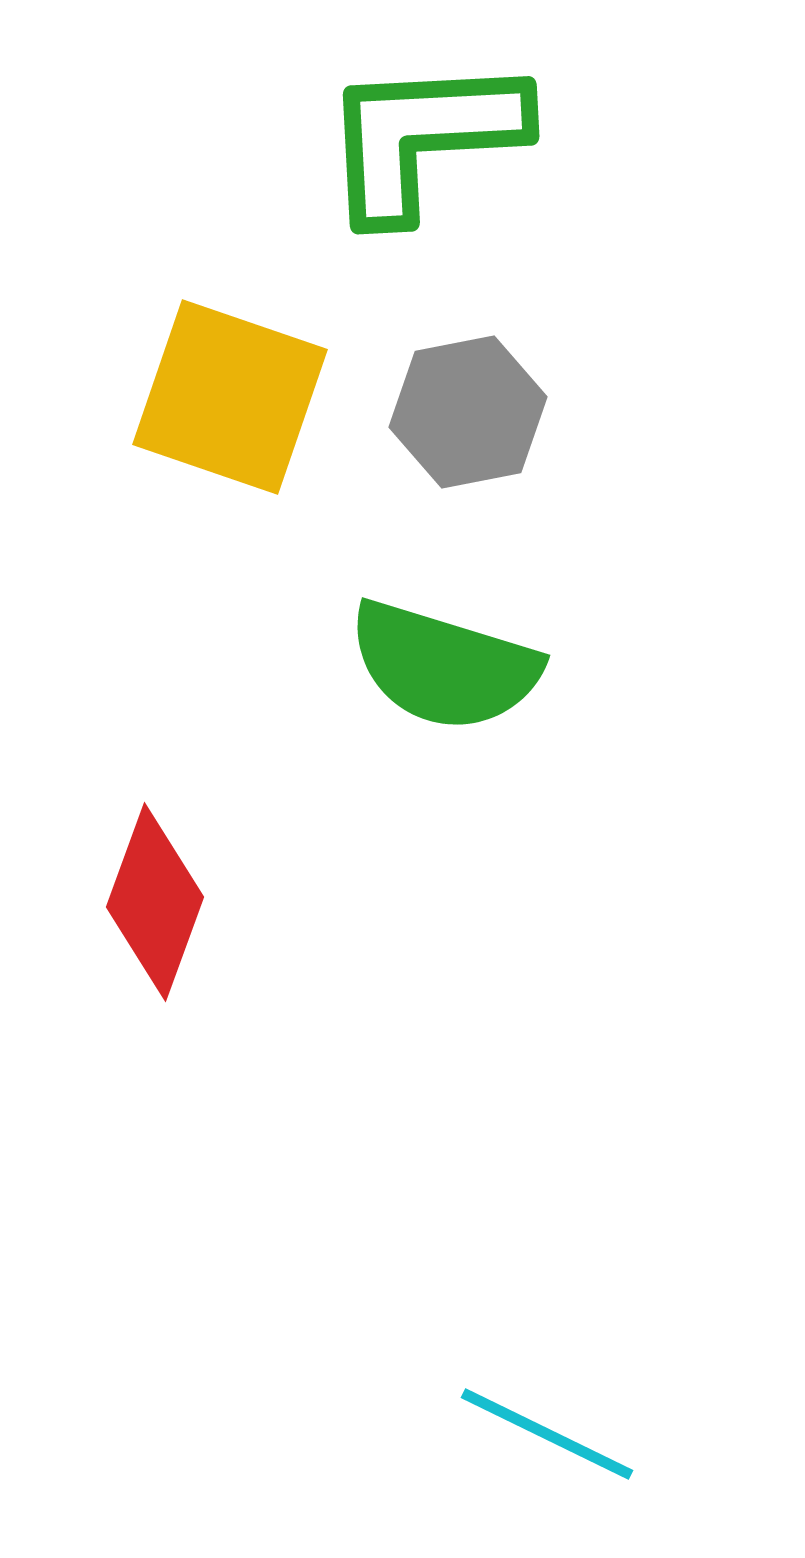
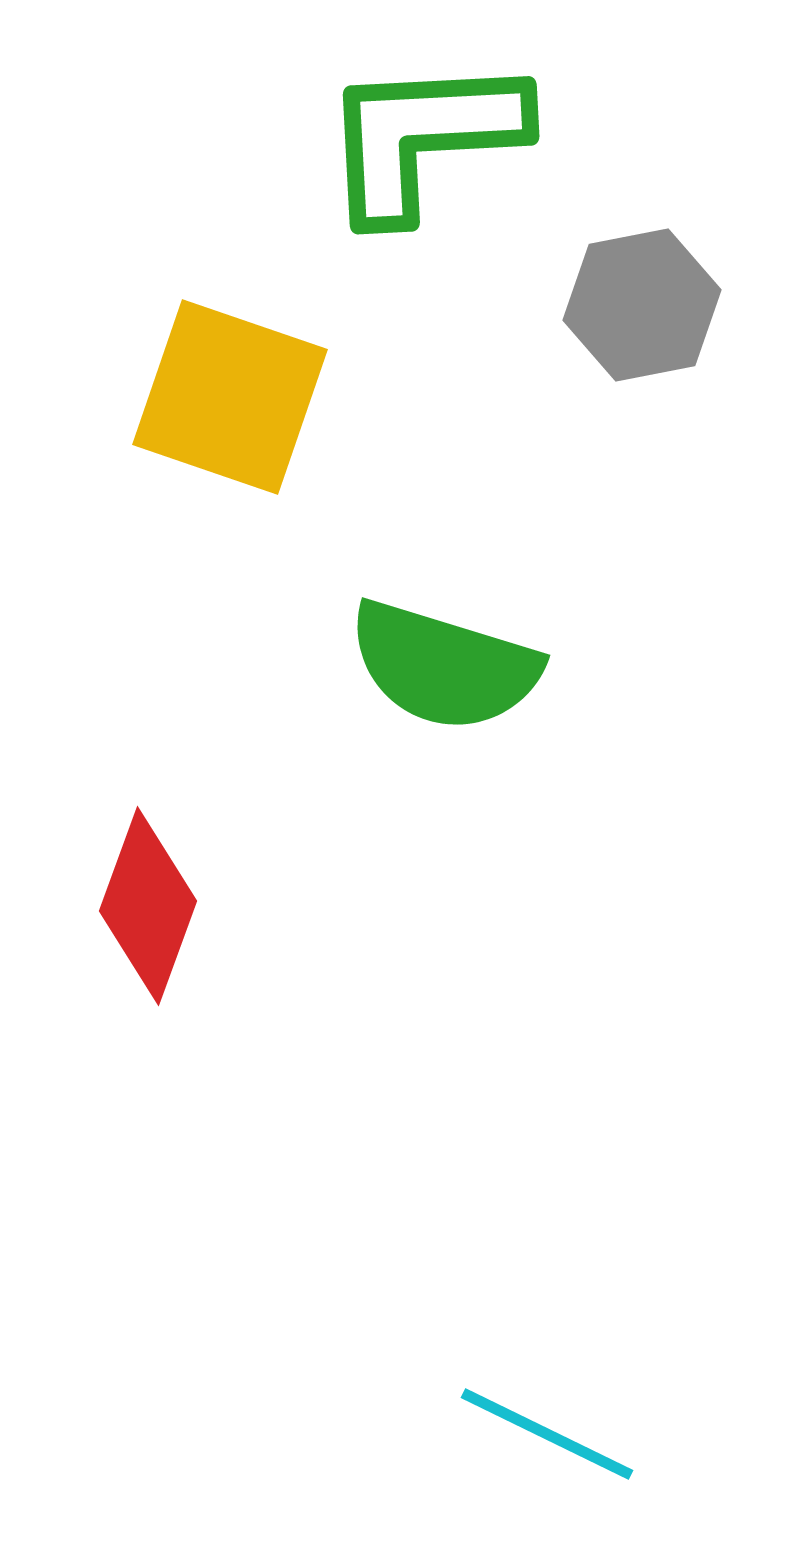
gray hexagon: moved 174 px right, 107 px up
red diamond: moved 7 px left, 4 px down
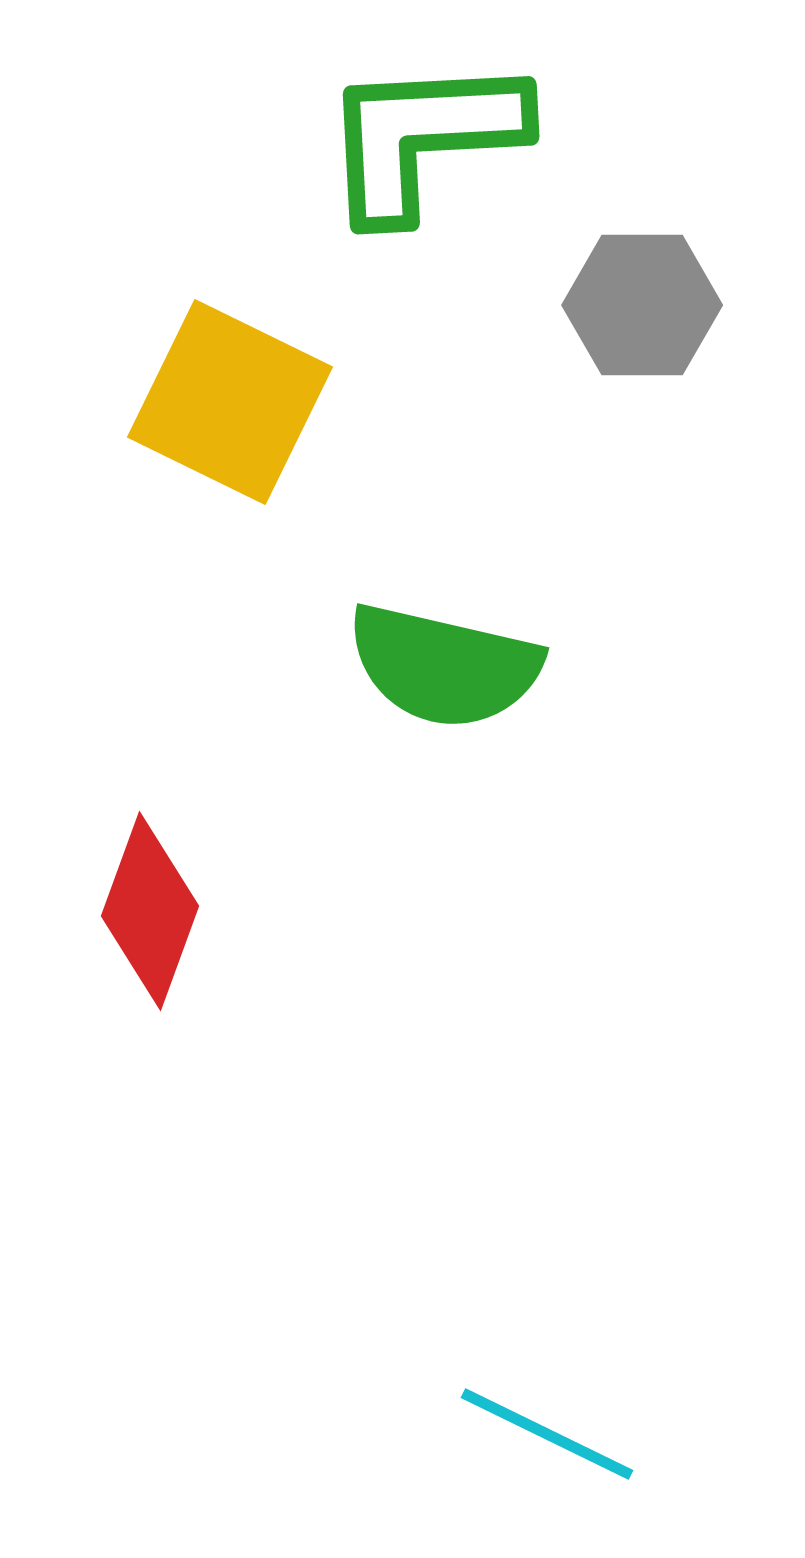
gray hexagon: rotated 11 degrees clockwise
yellow square: moved 5 px down; rotated 7 degrees clockwise
green semicircle: rotated 4 degrees counterclockwise
red diamond: moved 2 px right, 5 px down
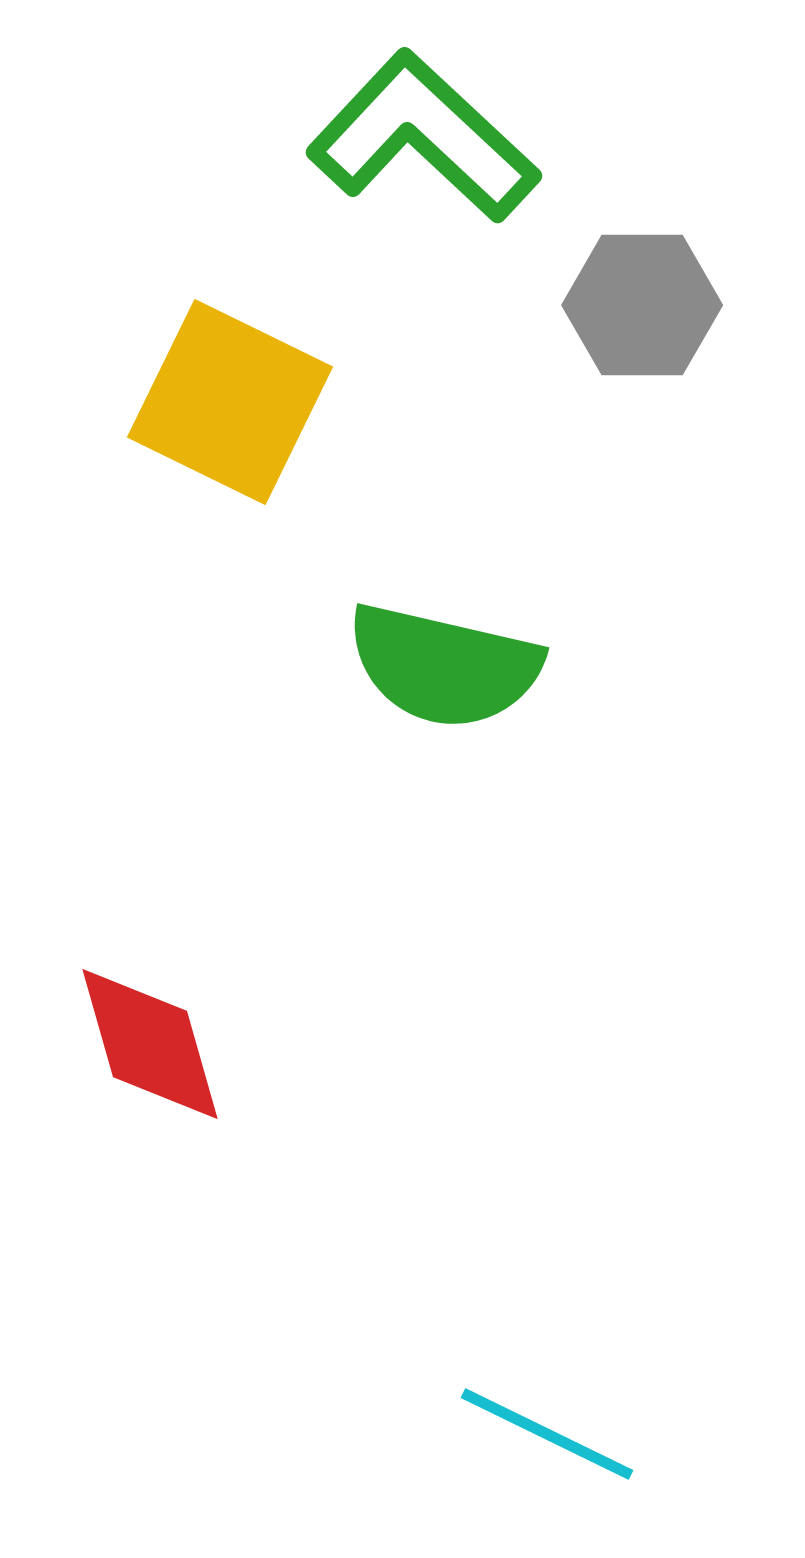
green L-shape: rotated 46 degrees clockwise
red diamond: moved 133 px down; rotated 36 degrees counterclockwise
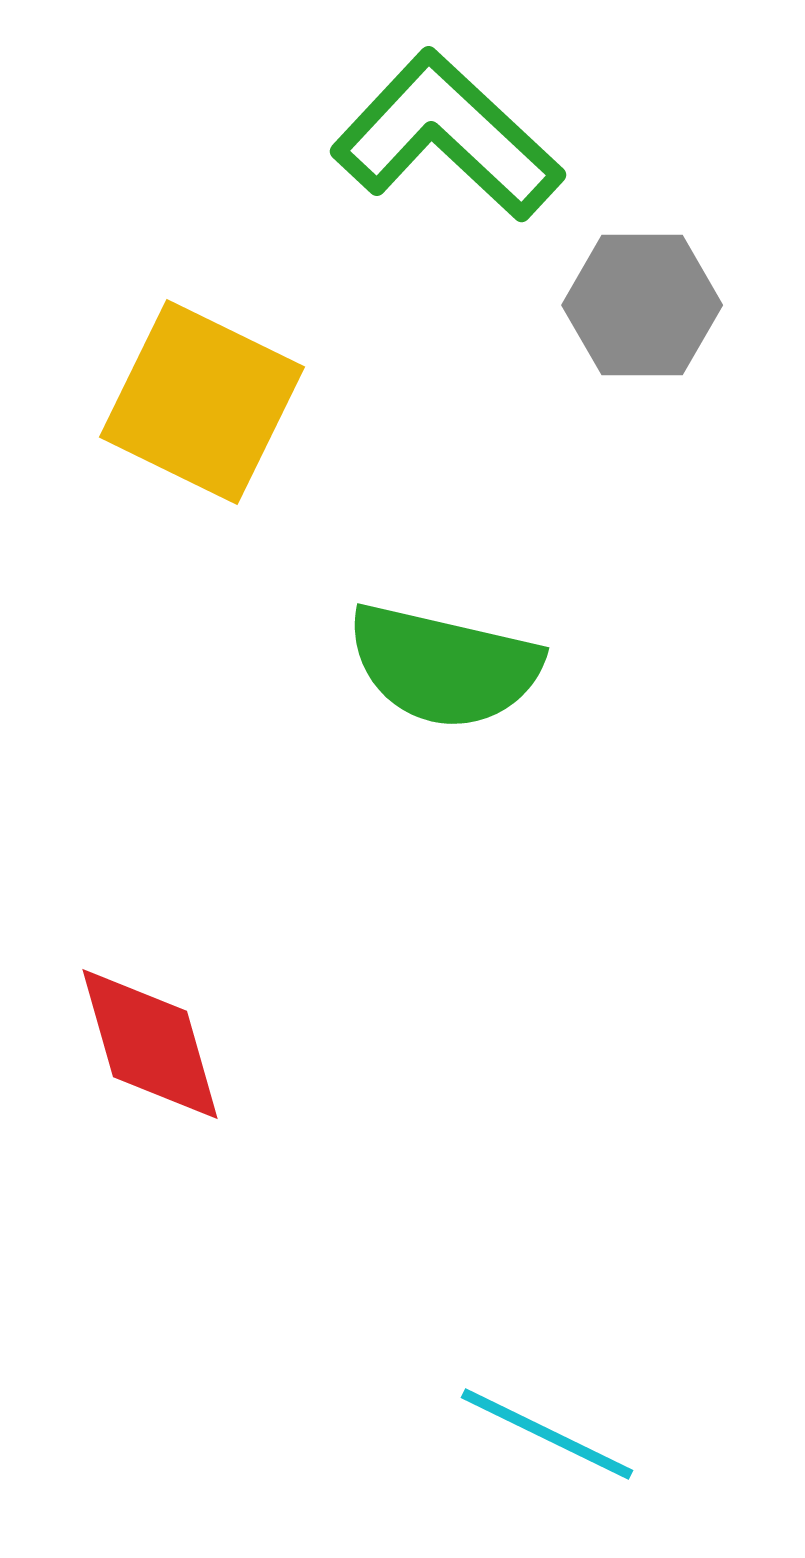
green L-shape: moved 24 px right, 1 px up
yellow square: moved 28 px left
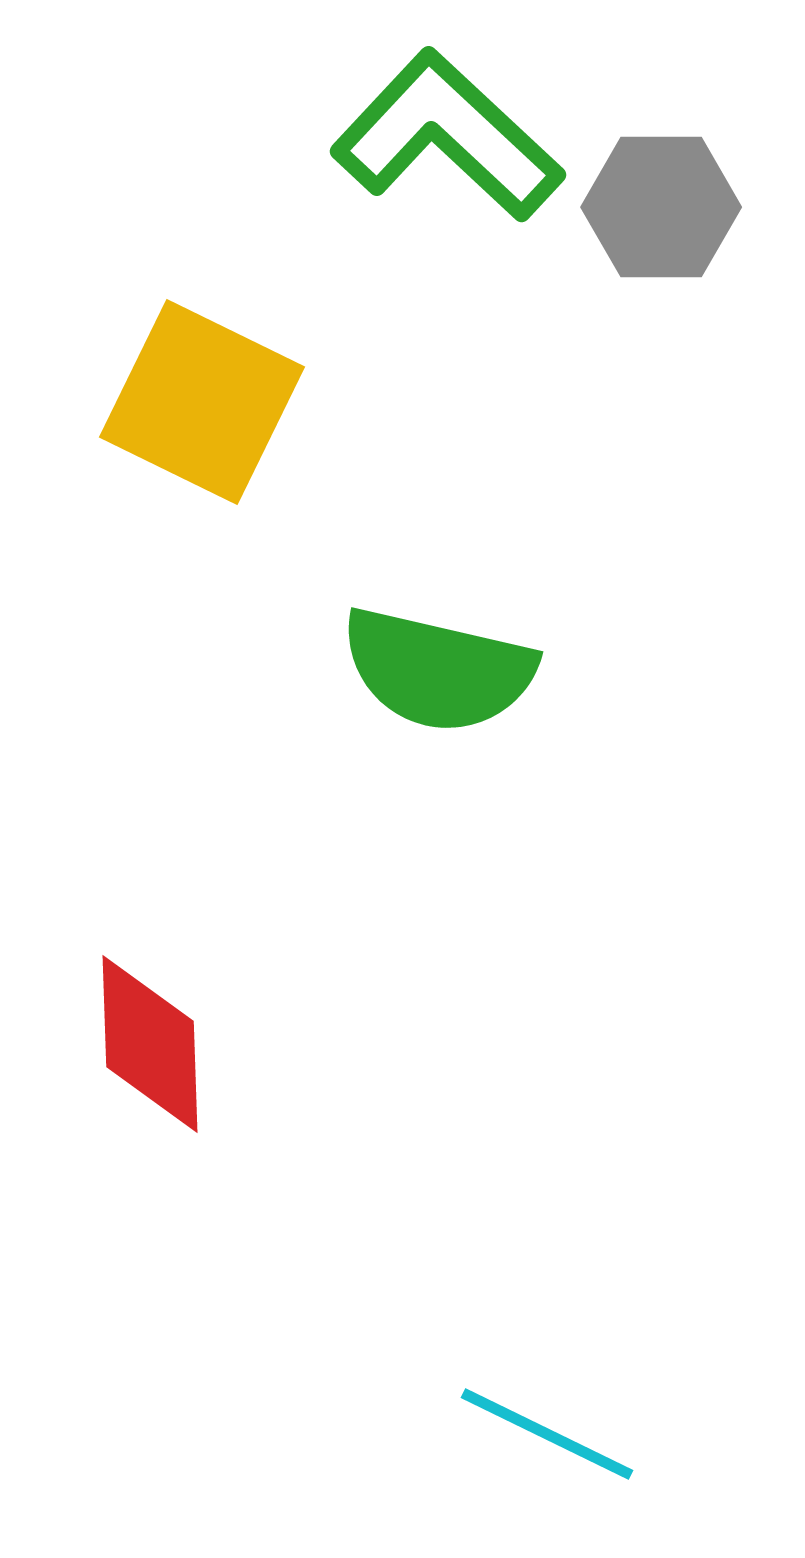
gray hexagon: moved 19 px right, 98 px up
green semicircle: moved 6 px left, 4 px down
red diamond: rotated 14 degrees clockwise
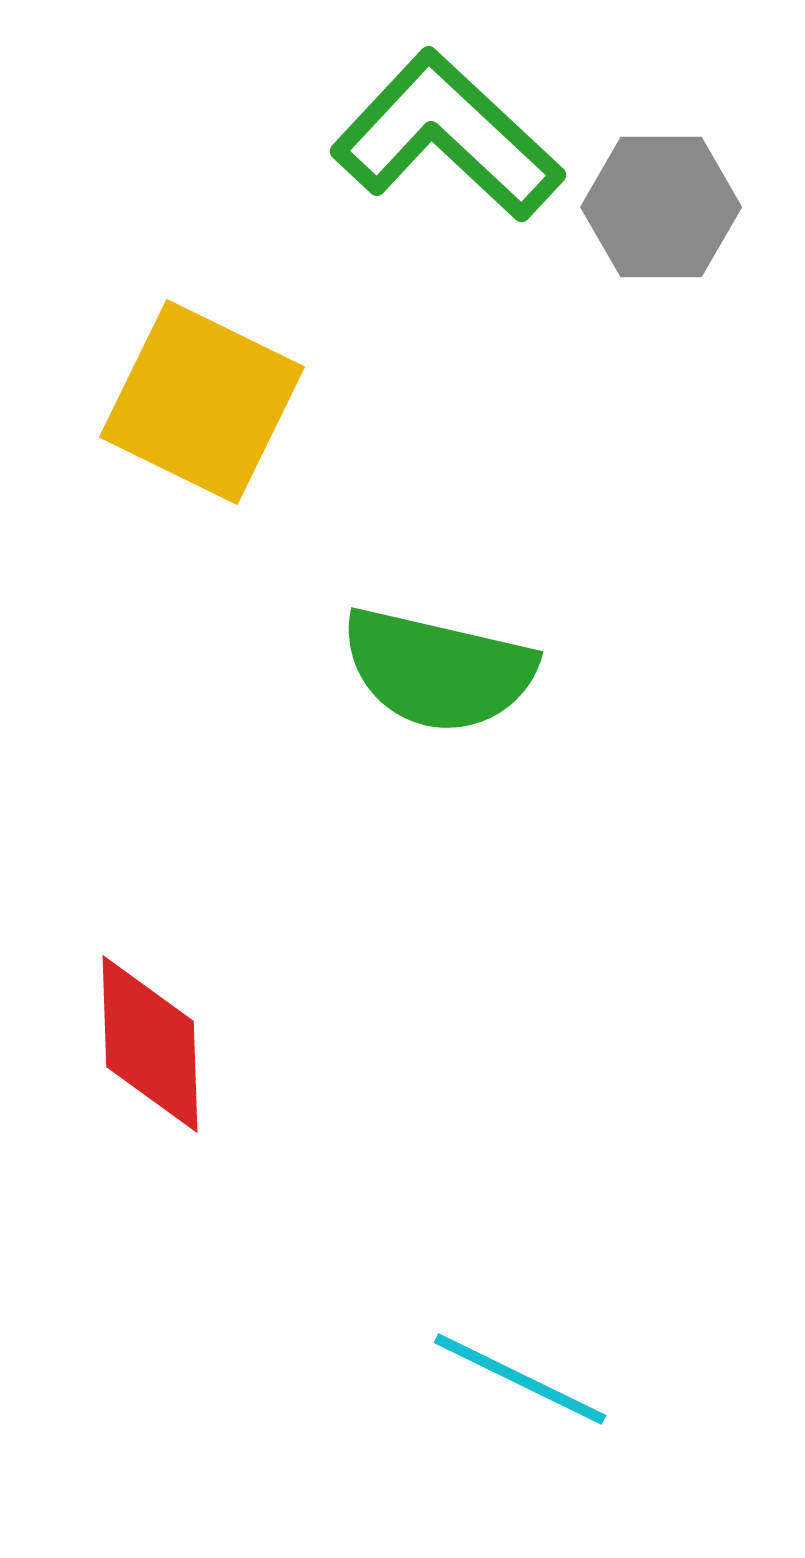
cyan line: moved 27 px left, 55 px up
